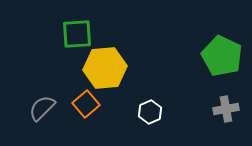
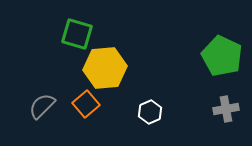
green square: rotated 20 degrees clockwise
gray semicircle: moved 2 px up
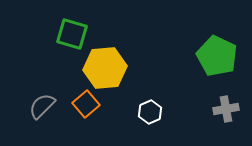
green square: moved 5 px left
green pentagon: moved 5 px left
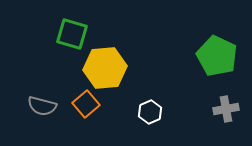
gray semicircle: rotated 120 degrees counterclockwise
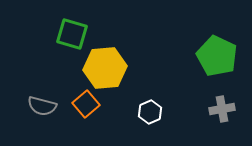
gray cross: moved 4 px left
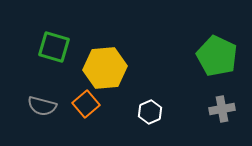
green square: moved 18 px left, 13 px down
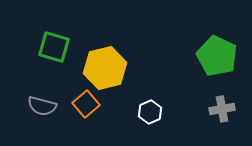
yellow hexagon: rotated 9 degrees counterclockwise
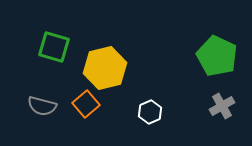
gray cross: moved 3 px up; rotated 20 degrees counterclockwise
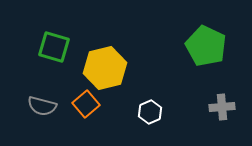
green pentagon: moved 11 px left, 10 px up
gray cross: moved 1 px down; rotated 25 degrees clockwise
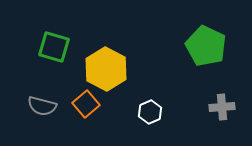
yellow hexagon: moved 1 px right, 1 px down; rotated 18 degrees counterclockwise
